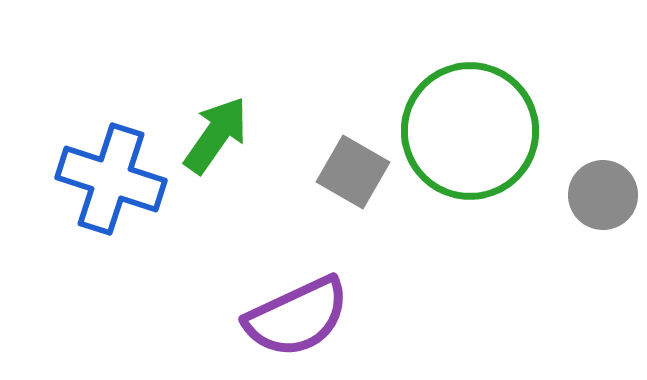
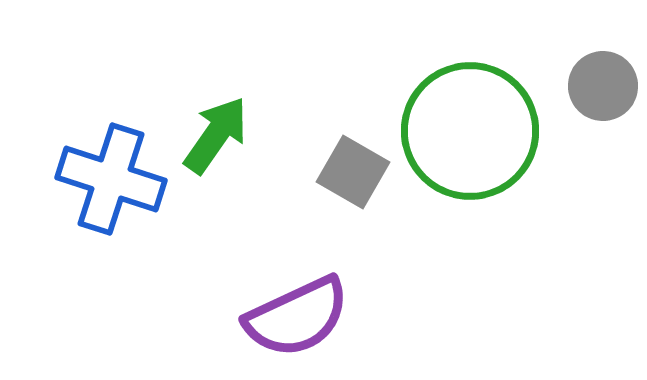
gray circle: moved 109 px up
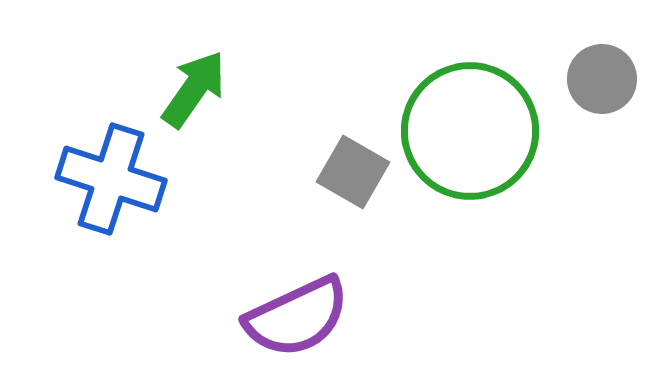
gray circle: moved 1 px left, 7 px up
green arrow: moved 22 px left, 46 px up
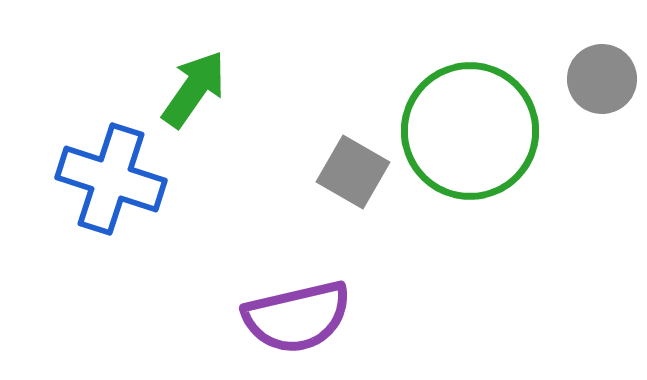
purple semicircle: rotated 12 degrees clockwise
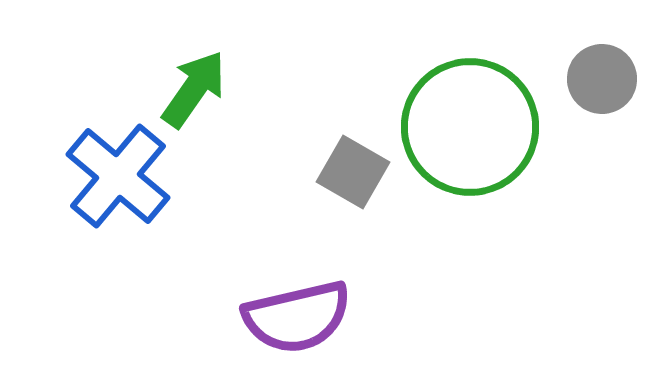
green circle: moved 4 px up
blue cross: moved 7 px right, 3 px up; rotated 22 degrees clockwise
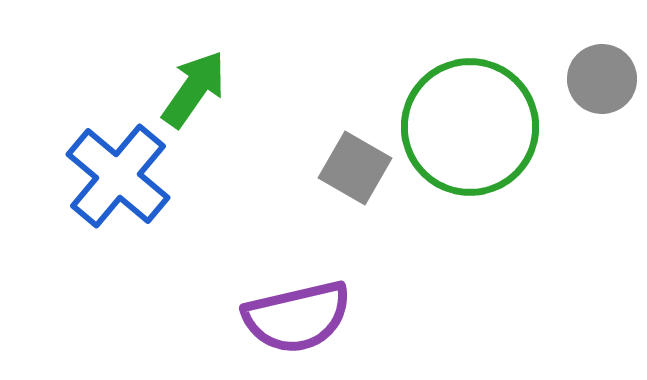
gray square: moved 2 px right, 4 px up
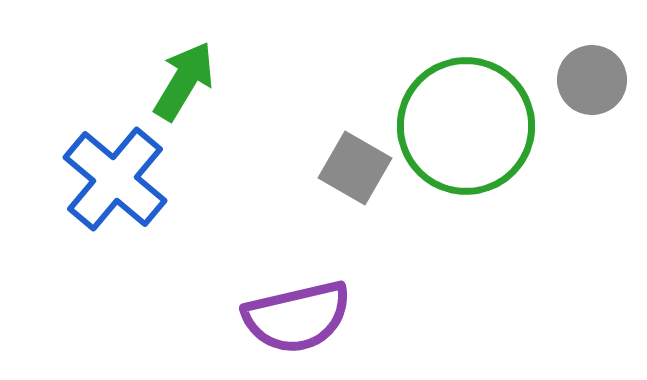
gray circle: moved 10 px left, 1 px down
green arrow: moved 10 px left, 8 px up; rotated 4 degrees counterclockwise
green circle: moved 4 px left, 1 px up
blue cross: moved 3 px left, 3 px down
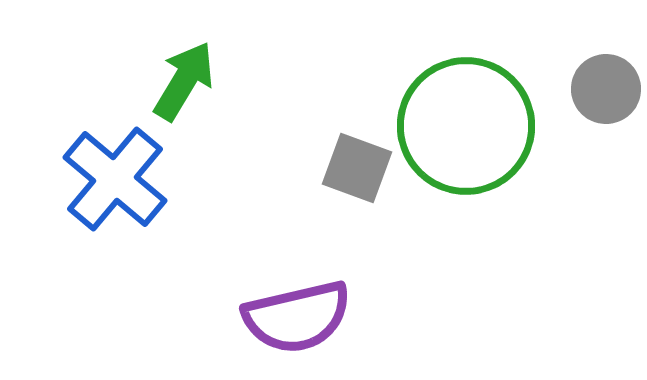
gray circle: moved 14 px right, 9 px down
gray square: moved 2 px right; rotated 10 degrees counterclockwise
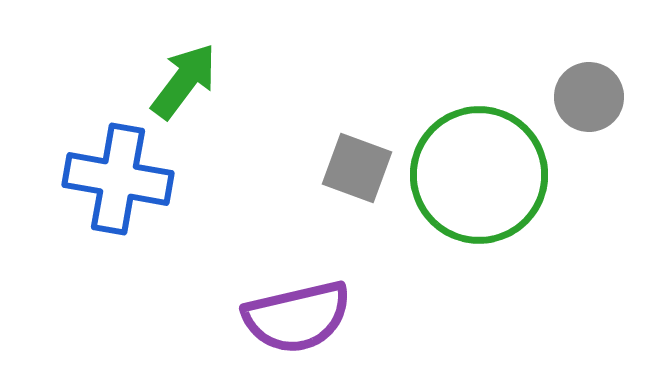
green arrow: rotated 6 degrees clockwise
gray circle: moved 17 px left, 8 px down
green circle: moved 13 px right, 49 px down
blue cross: moved 3 px right; rotated 30 degrees counterclockwise
